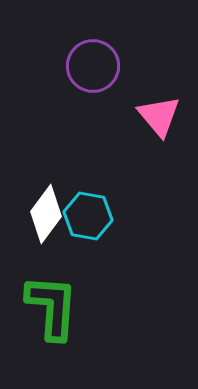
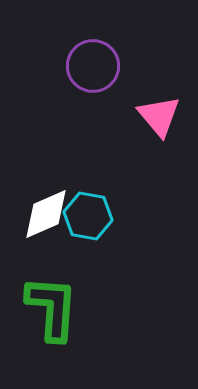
white diamond: rotated 30 degrees clockwise
green L-shape: moved 1 px down
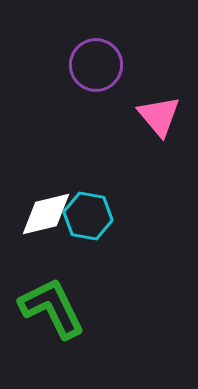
purple circle: moved 3 px right, 1 px up
white diamond: rotated 10 degrees clockwise
green L-shape: rotated 30 degrees counterclockwise
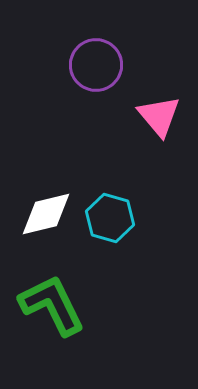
cyan hexagon: moved 22 px right, 2 px down; rotated 6 degrees clockwise
green L-shape: moved 3 px up
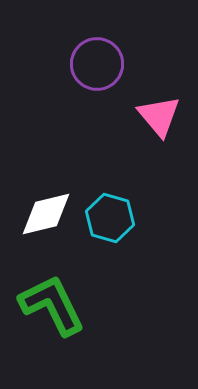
purple circle: moved 1 px right, 1 px up
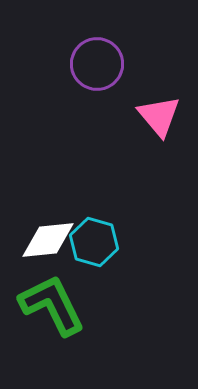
white diamond: moved 2 px right, 26 px down; rotated 8 degrees clockwise
cyan hexagon: moved 16 px left, 24 px down
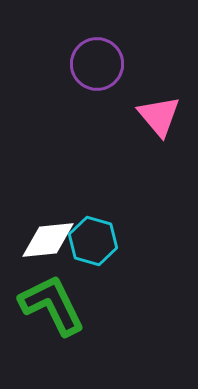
cyan hexagon: moved 1 px left, 1 px up
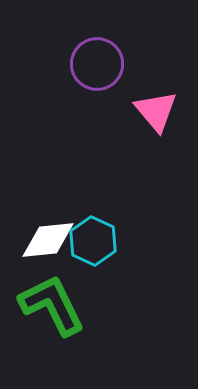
pink triangle: moved 3 px left, 5 px up
cyan hexagon: rotated 9 degrees clockwise
